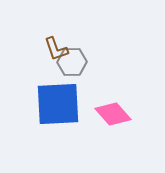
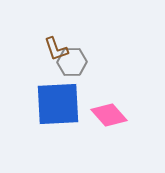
pink diamond: moved 4 px left, 1 px down
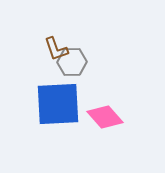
pink diamond: moved 4 px left, 2 px down
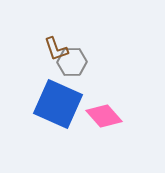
blue square: rotated 27 degrees clockwise
pink diamond: moved 1 px left, 1 px up
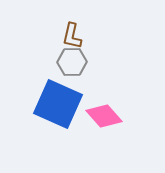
brown L-shape: moved 16 px right, 13 px up; rotated 32 degrees clockwise
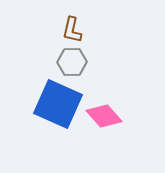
brown L-shape: moved 6 px up
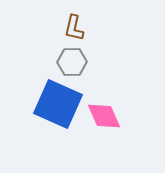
brown L-shape: moved 2 px right, 2 px up
pink diamond: rotated 18 degrees clockwise
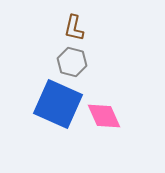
gray hexagon: rotated 16 degrees clockwise
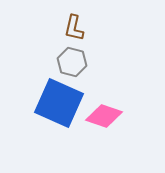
blue square: moved 1 px right, 1 px up
pink diamond: rotated 48 degrees counterclockwise
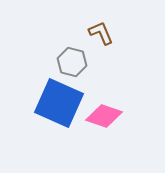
brown L-shape: moved 27 px right, 5 px down; rotated 144 degrees clockwise
